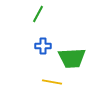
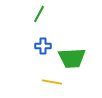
green line: moved 1 px right
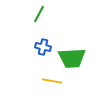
blue cross: moved 1 px down; rotated 14 degrees clockwise
yellow line: moved 1 px up
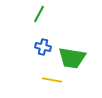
green trapezoid: rotated 12 degrees clockwise
yellow line: moved 1 px up
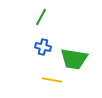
green line: moved 2 px right, 3 px down
green trapezoid: moved 2 px right, 1 px down
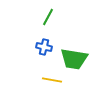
green line: moved 7 px right
blue cross: moved 1 px right
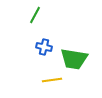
green line: moved 13 px left, 2 px up
yellow line: rotated 18 degrees counterclockwise
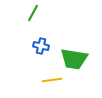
green line: moved 2 px left, 2 px up
blue cross: moved 3 px left, 1 px up
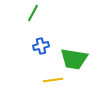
blue cross: rotated 28 degrees counterclockwise
yellow line: moved 1 px right
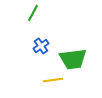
blue cross: rotated 21 degrees counterclockwise
green trapezoid: moved 1 px left; rotated 16 degrees counterclockwise
